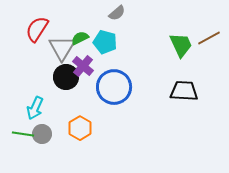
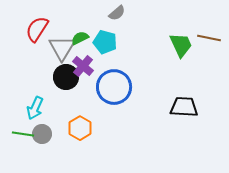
brown line: rotated 40 degrees clockwise
black trapezoid: moved 16 px down
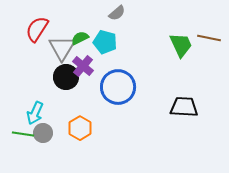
blue circle: moved 4 px right
cyan arrow: moved 5 px down
gray circle: moved 1 px right, 1 px up
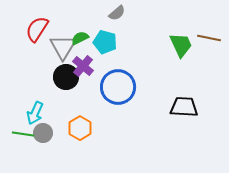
gray triangle: moved 1 px right, 1 px up
